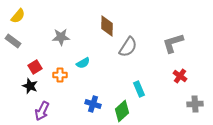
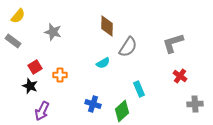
gray star: moved 8 px left, 5 px up; rotated 18 degrees clockwise
cyan semicircle: moved 20 px right
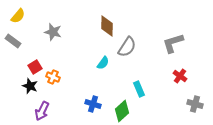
gray semicircle: moved 1 px left
cyan semicircle: rotated 24 degrees counterclockwise
orange cross: moved 7 px left, 2 px down; rotated 24 degrees clockwise
gray cross: rotated 21 degrees clockwise
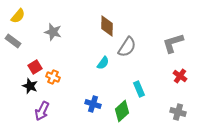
gray cross: moved 17 px left, 8 px down
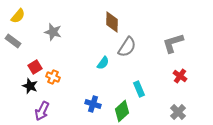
brown diamond: moved 5 px right, 4 px up
gray cross: rotated 28 degrees clockwise
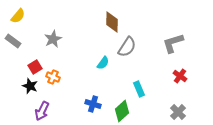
gray star: moved 7 px down; rotated 30 degrees clockwise
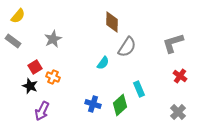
green diamond: moved 2 px left, 6 px up
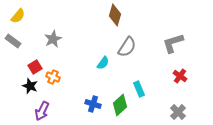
brown diamond: moved 3 px right, 7 px up; rotated 15 degrees clockwise
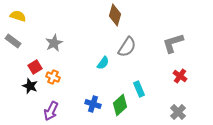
yellow semicircle: rotated 112 degrees counterclockwise
gray star: moved 1 px right, 4 px down
purple arrow: moved 9 px right
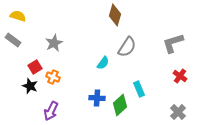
gray rectangle: moved 1 px up
blue cross: moved 4 px right, 6 px up; rotated 14 degrees counterclockwise
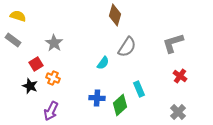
gray star: rotated 12 degrees counterclockwise
red square: moved 1 px right, 3 px up
orange cross: moved 1 px down
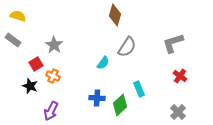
gray star: moved 2 px down
orange cross: moved 2 px up
